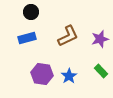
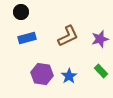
black circle: moved 10 px left
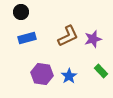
purple star: moved 7 px left
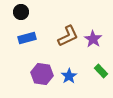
purple star: rotated 24 degrees counterclockwise
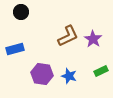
blue rectangle: moved 12 px left, 11 px down
green rectangle: rotated 72 degrees counterclockwise
blue star: rotated 21 degrees counterclockwise
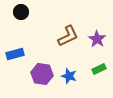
purple star: moved 4 px right
blue rectangle: moved 5 px down
green rectangle: moved 2 px left, 2 px up
